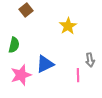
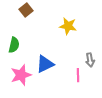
yellow star: rotated 30 degrees counterclockwise
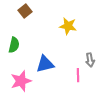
brown square: moved 1 px left, 1 px down
blue triangle: rotated 12 degrees clockwise
pink star: moved 6 px down
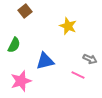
yellow star: rotated 12 degrees clockwise
green semicircle: rotated 14 degrees clockwise
gray arrow: moved 1 px up; rotated 56 degrees counterclockwise
blue triangle: moved 3 px up
pink line: rotated 64 degrees counterclockwise
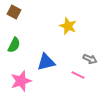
brown square: moved 11 px left, 1 px down; rotated 24 degrees counterclockwise
blue triangle: moved 1 px right, 1 px down
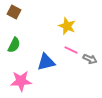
yellow star: moved 1 px left
pink line: moved 7 px left, 25 px up
pink star: rotated 15 degrees clockwise
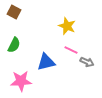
gray arrow: moved 3 px left, 3 px down
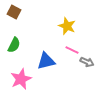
pink line: moved 1 px right
blue triangle: moved 1 px up
pink star: moved 2 px up; rotated 20 degrees counterclockwise
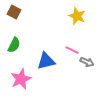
yellow star: moved 10 px right, 10 px up
